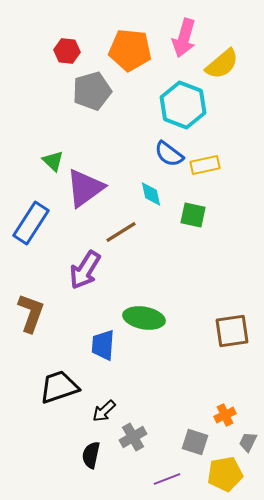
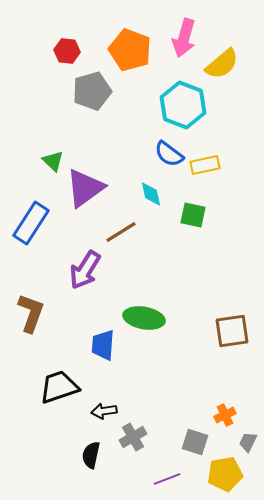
orange pentagon: rotated 15 degrees clockwise
black arrow: rotated 35 degrees clockwise
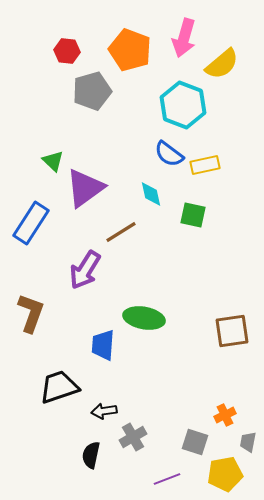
gray trapezoid: rotated 15 degrees counterclockwise
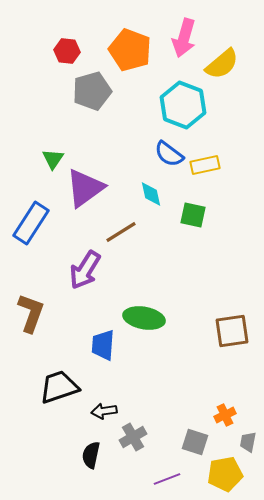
green triangle: moved 2 px up; rotated 20 degrees clockwise
